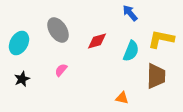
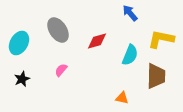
cyan semicircle: moved 1 px left, 4 px down
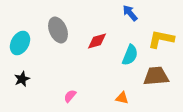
gray ellipse: rotated 10 degrees clockwise
cyan ellipse: moved 1 px right
pink semicircle: moved 9 px right, 26 px down
brown trapezoid: rotated 96 degrees counterclockwise
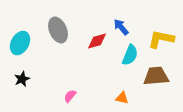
blue arrow: moved 9 px left, 14 px down
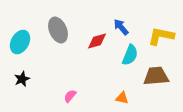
yellow L-shape: moved 3 px up
cyan ellipse: moved 1 px up
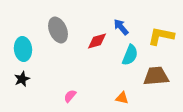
cyan ellipse: moved 3 px right, 7 px down; rotated 35 degrees counterclockwise
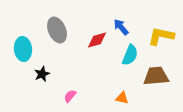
gray ellipse: moved 1 px left
red diamond: moved 1 px up
black star: moved 20 px right, 5 px up
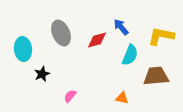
gray ellipse: moved 4 px right, 3 px down
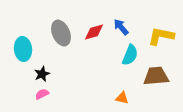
red diamond: moved 3 px left, 8 px up
pink semicircle: moved 28 px left, 2 px up; rotated 24 degrees clockwise
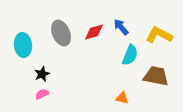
yellow L-shape: moved 2 px left, 1 px up; rotated 16 degrees clockwise
cyan ellipse: moved 4 px up
brown trapezoid: rotated 16 degrees clockwise
